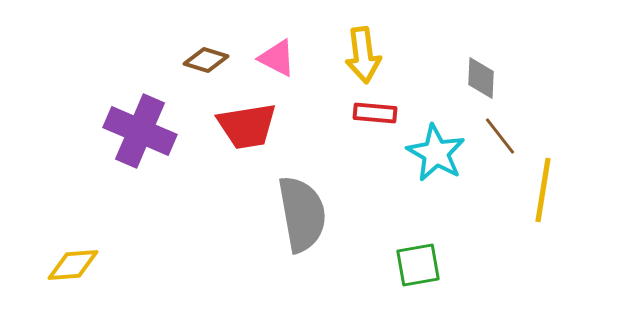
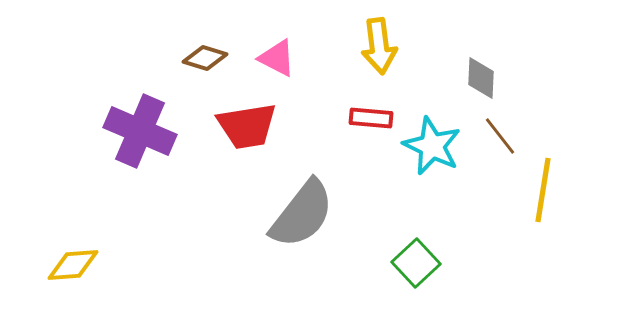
yellow arrow: moved 16 px right, 9 px up
brown diamond: moved 1 px left, 2 px up
red rectangle: moved 4 px left, 5 px down
cyan star: moved 4 px left, 7 px up; rotated 4 degrees counterclockwise
gray semicircle: rotated 48 degrees clockwise
green square: moved 2 px left, 2 px up; rotated 33 degrees counterclockwise
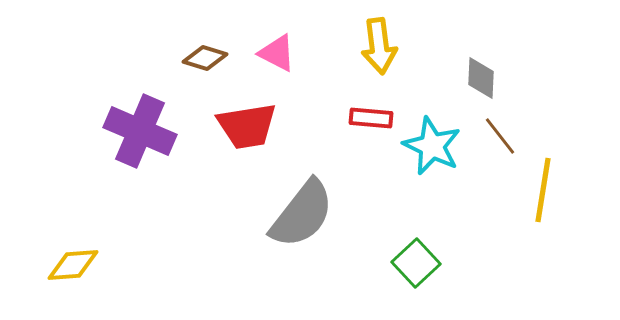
pink triangle: moved 5 px up
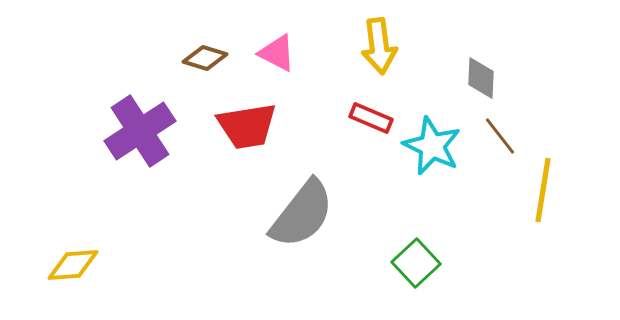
red rectangle: rotated 18 degrees clockwise
purple cross: rotated 34 degrees clockwise
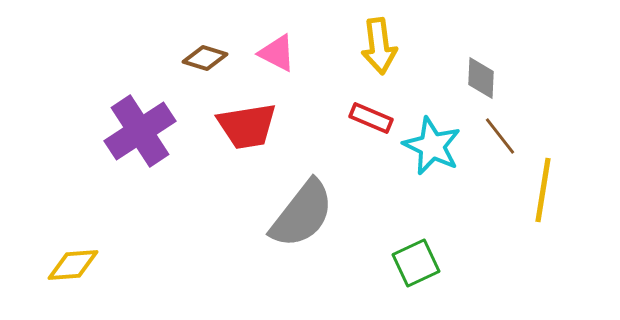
green square: rotated 18 degrees clockwise
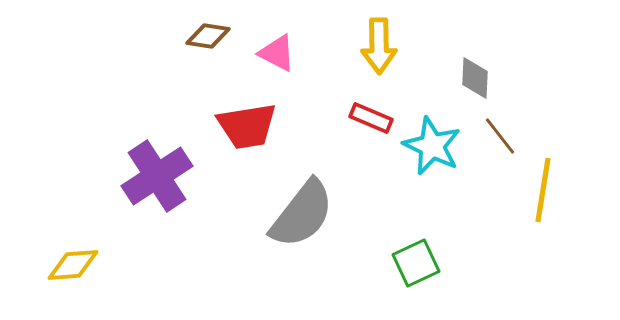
yellow arrow: rotated 6 degrees clockwise
brown diamond: moved 3 px right, 22 px up; rotated 9 degrees counterclockwise
gray diamond: moved 6 px left
purple cross: moved 17 px right, 45 px down
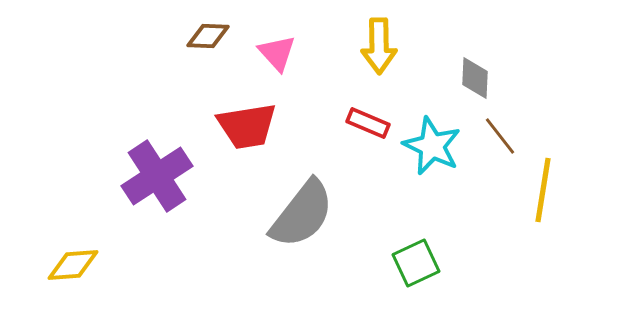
brown diamond: rotated 6 degrees counterclockwise
pink triangle: rotated 21 degrees clockwise
red rectangle: moved 3 px left, 5 px down
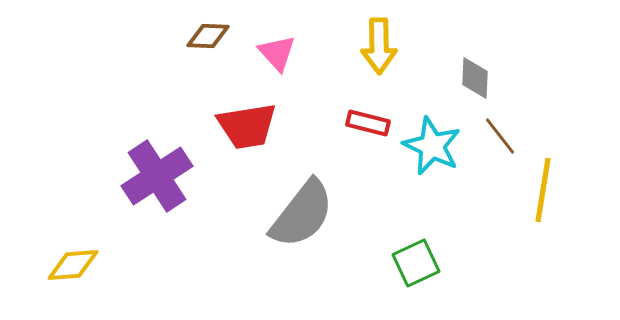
red rectangle: rotated 9 degrees counterclockwise
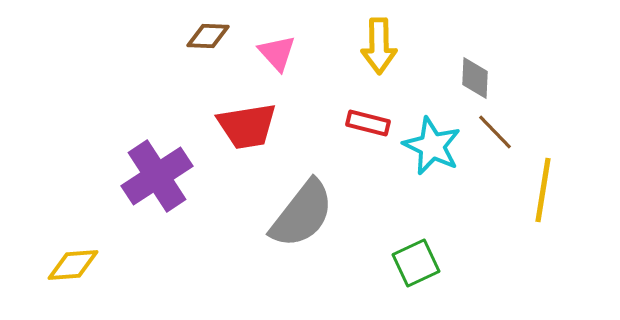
brown line: moved 5 px left, 4 px up; rotated 6 degrees counterclockwise
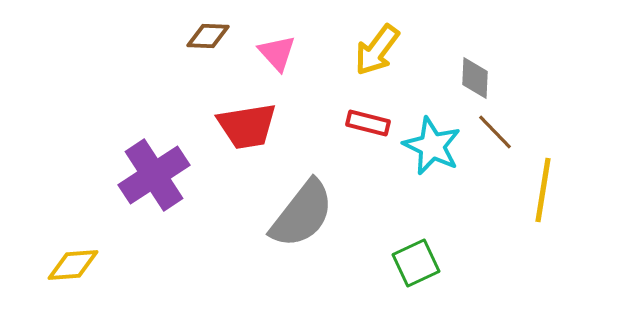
yellow arrow: moved 2 px left, 4 px down; rotated 38 degrees clockwise
purple cross: moved 3 px left, 1 px up
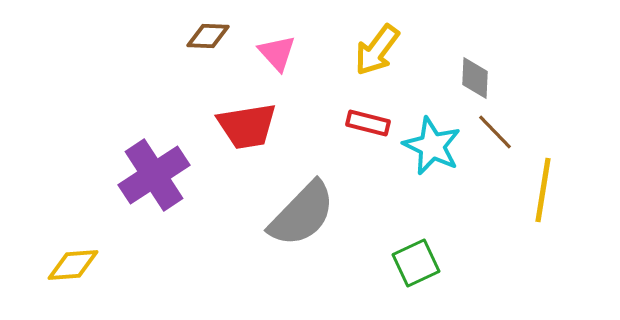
gray semicircle: rotated 6 degrees clockwise
